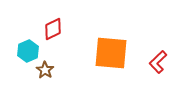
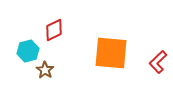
red diamond: moved 1 px right, 1 px down
cyan hexagon: rotated 10 degrees clockwise
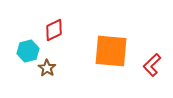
orange square: moved 2 px up
red L-shape: moved 6 px left, 3 px down
brown star: moved 2 px right, 2 px up
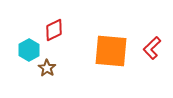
cyan hexagon: moved 1 px right, 1 px up; rotated 15 degrees counterclockwise
red L-shape: moved 17 px up
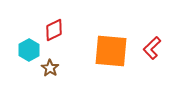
brown star: moved 3 px right
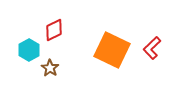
orange square: moved 1 px right, 1 px up; rotated 21 degrees clockwise
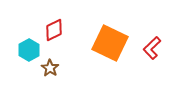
orange square: moved 2 px left, 7 px up
